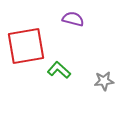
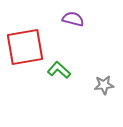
red square: moved 1 px left, 1 px down
gray star: moved 4 px down
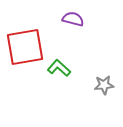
green L-shape: moved 2 px up
